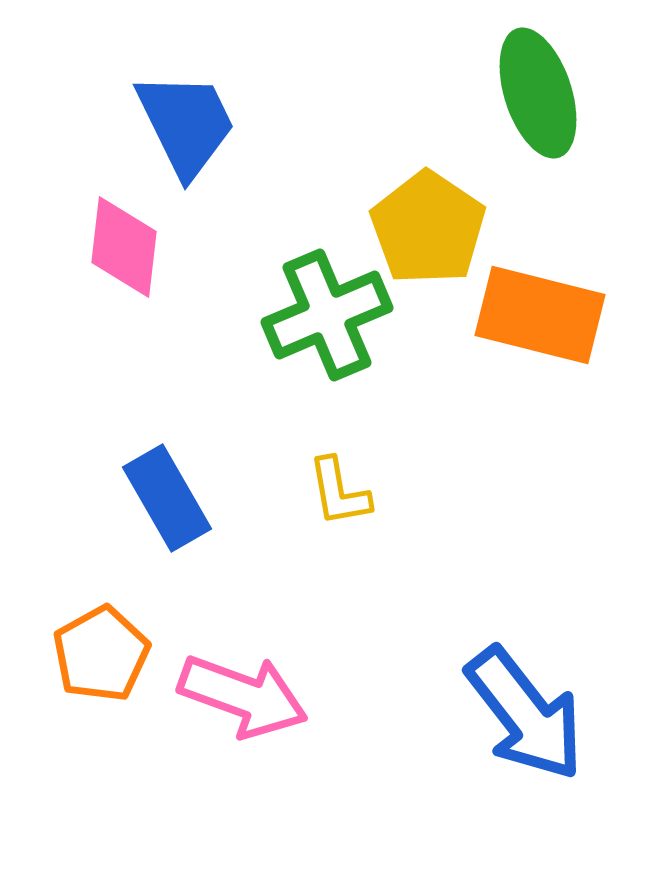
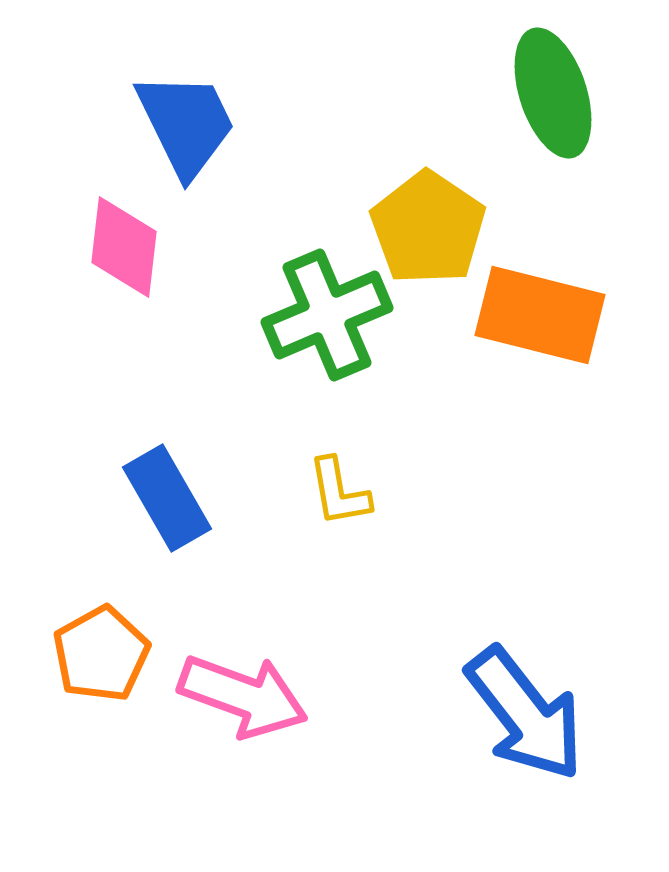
green ellipse: moved 15 px right
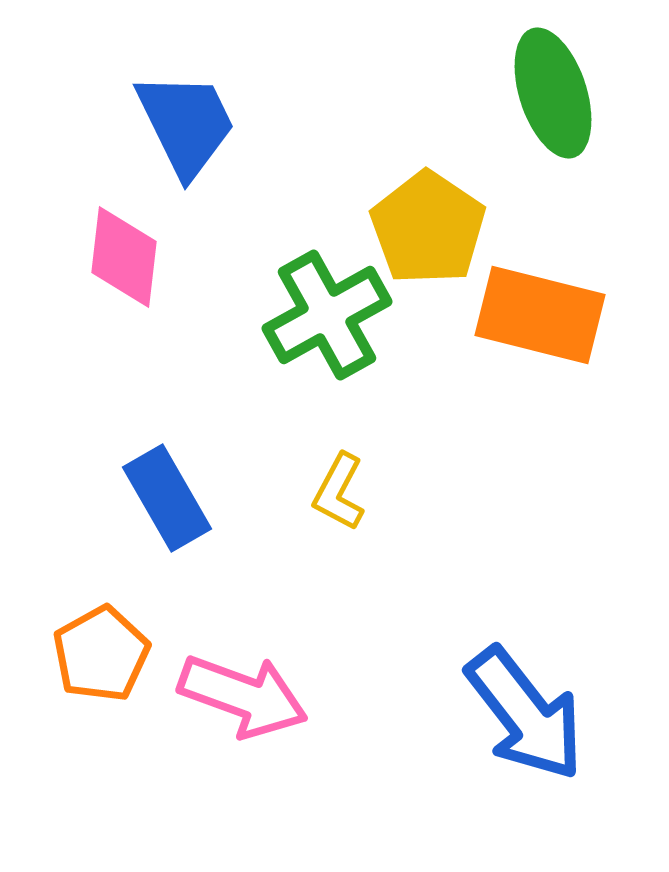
pink diamond: moved 10 px down
green cross: rotated 6 degrees counterclockwise
yellow L-shape: rotated 38 degrees clockwise
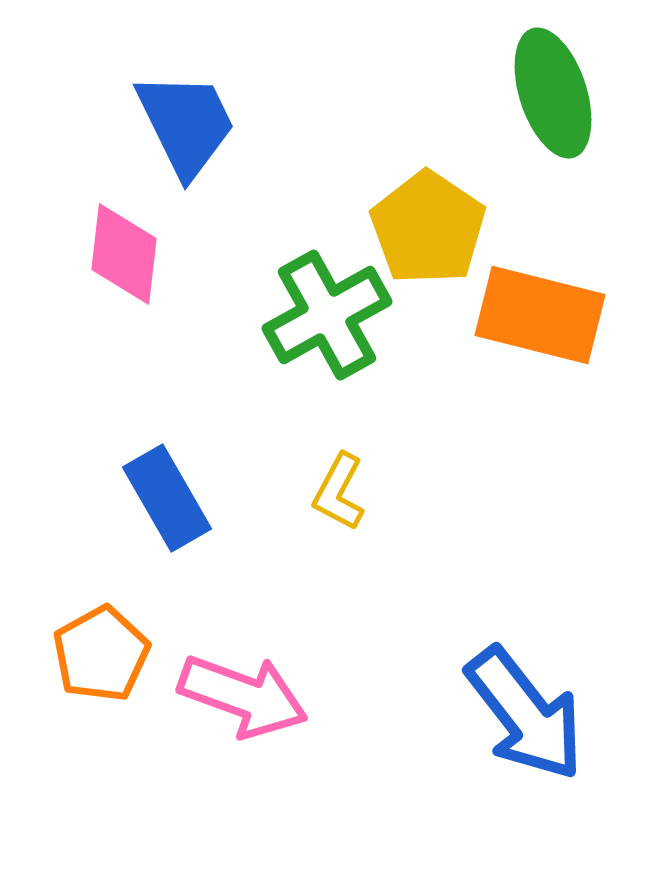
pink diamond: moved 3 px up
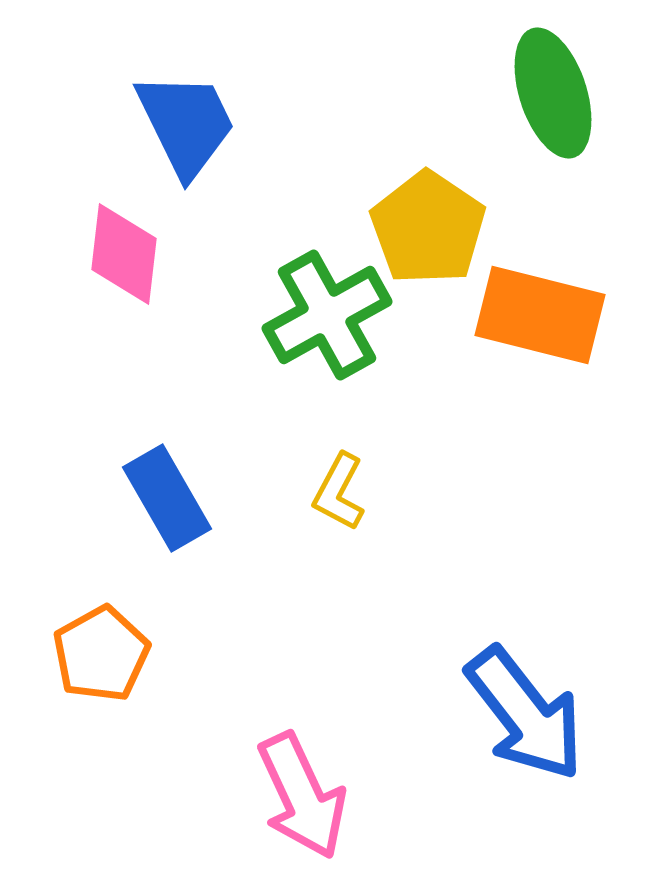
pink arrow: moved 59 px right, 100 px down; rotated 45 degrees clockwise
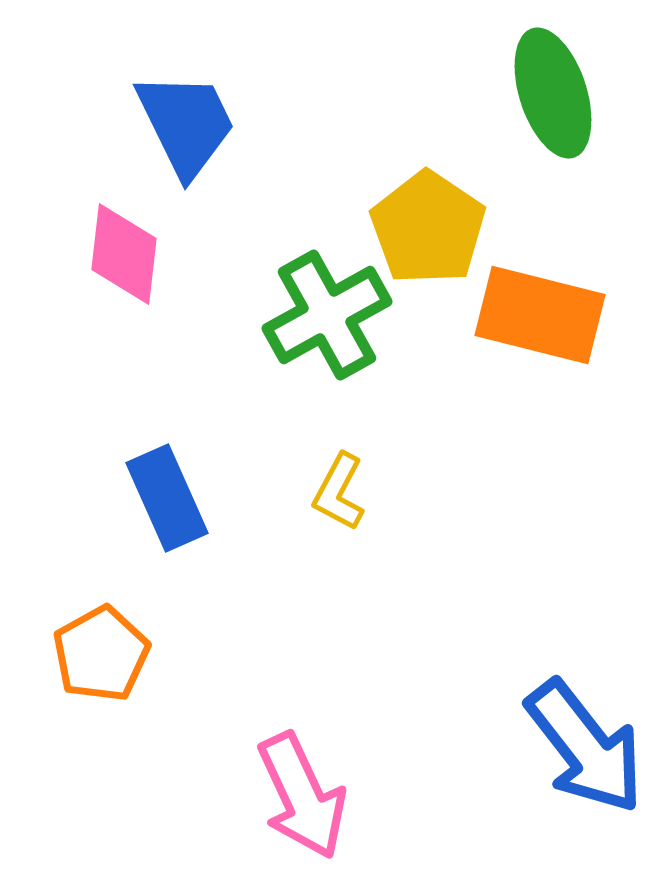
blue rectangle: rotated 6 degrees clockwise
blue arrow: moved 60 px right, 33 px down
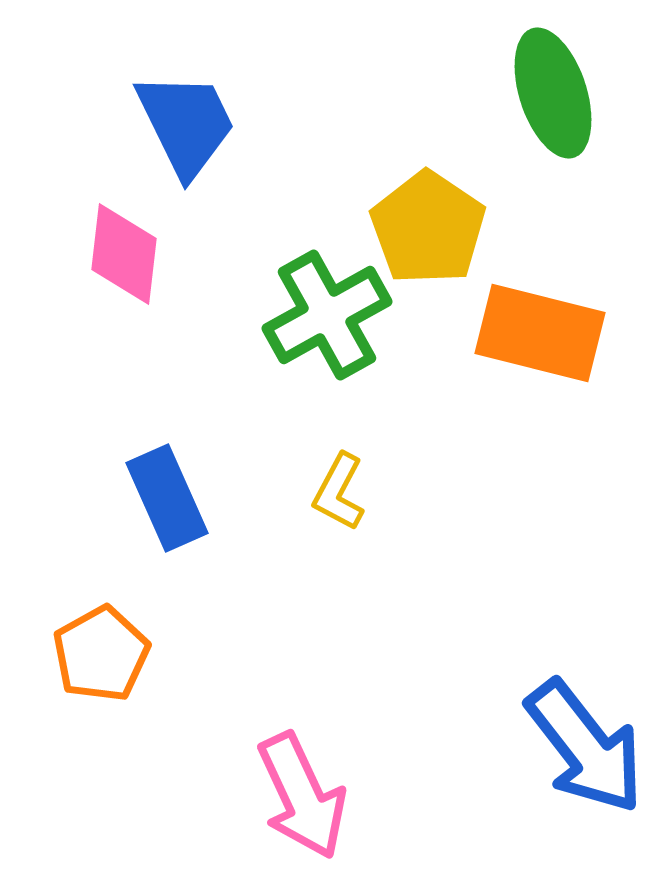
orange rectangle: moved 18 px down
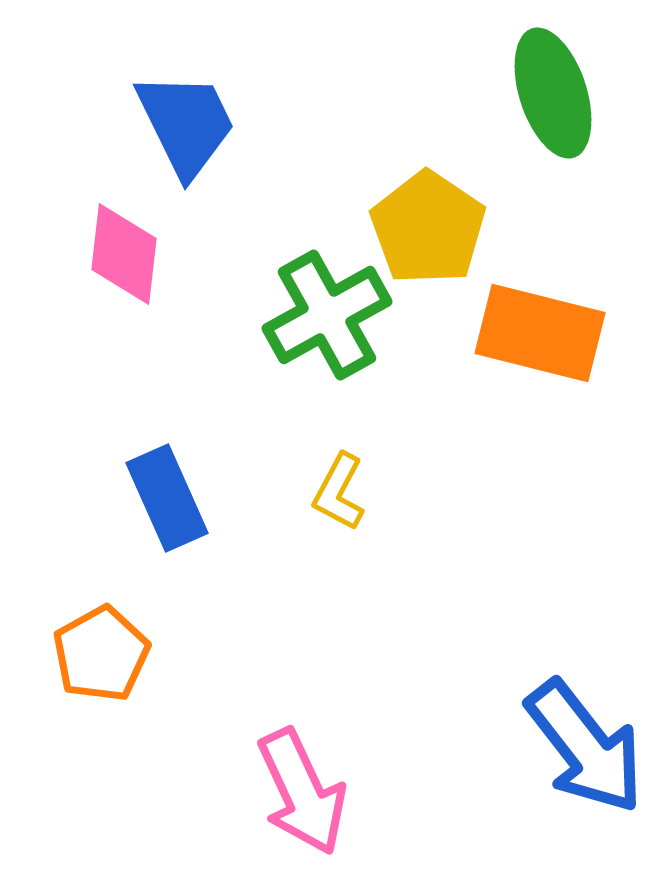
pink arrow: moved 4 px up
